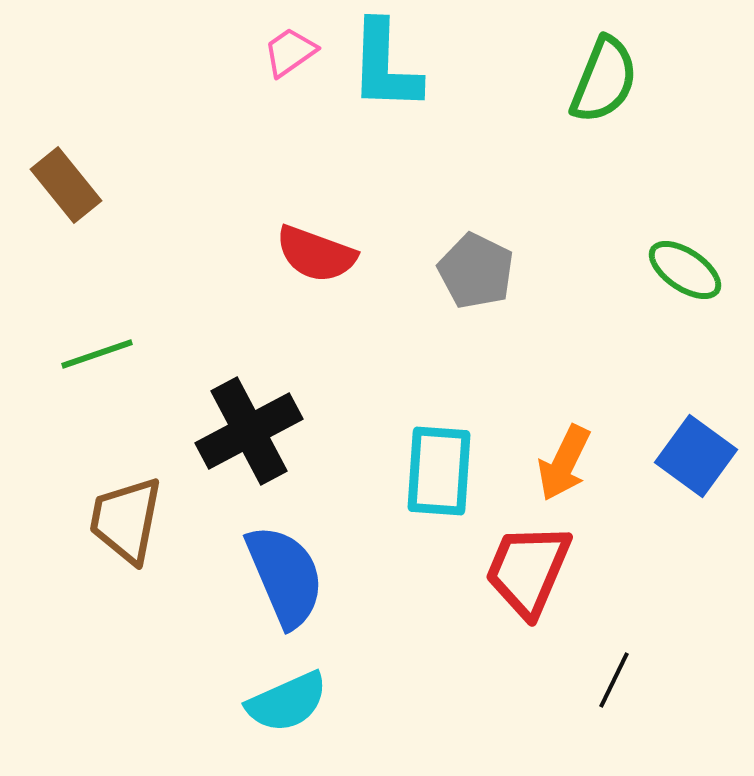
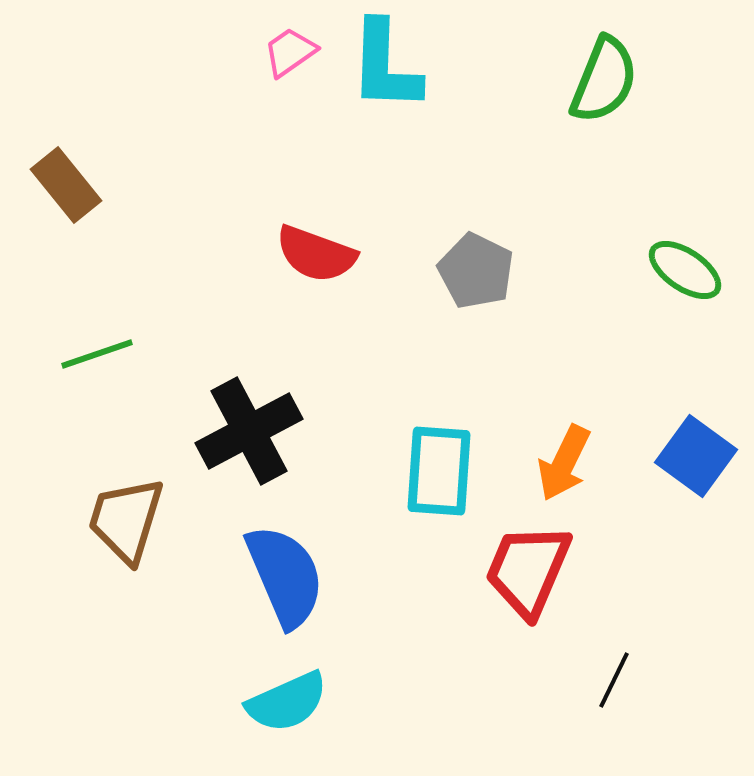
brown trapezoid: rotated 6 degrees clockwise
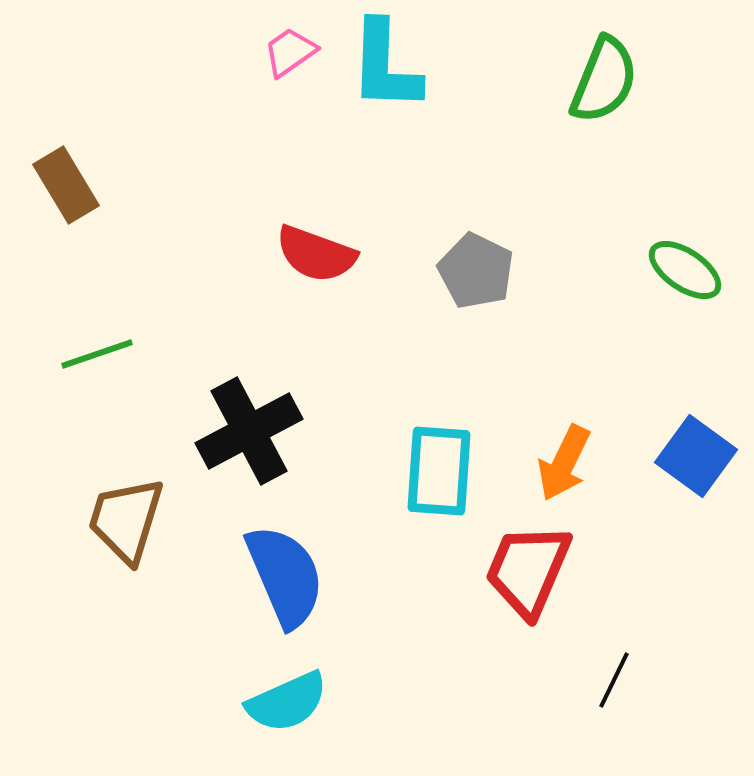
brown rectangle: rotated 8 degrees clockwise
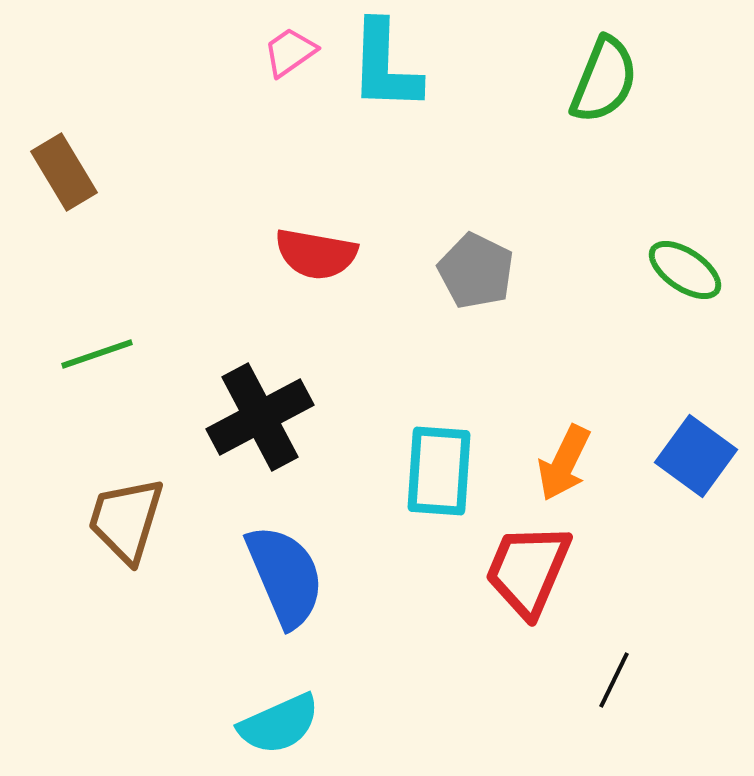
brown rectangle: moved 2 px left, 13 px up
red semicircle: rotated 10 degrees counterclockwise
black cross: moved 11 px right, 14 px up
cyan semicircle: moved 8 px left, 22 px down
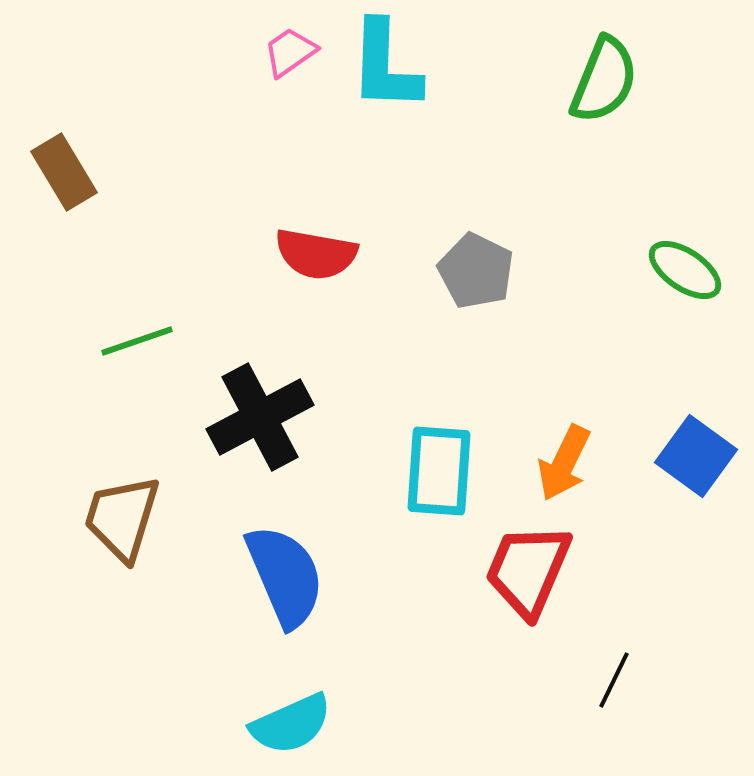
green line: moved 40 px right, 13 px up
brown trapezoid: moved 4 px left, 2 px up
cyan semicircle: moved 12 px right
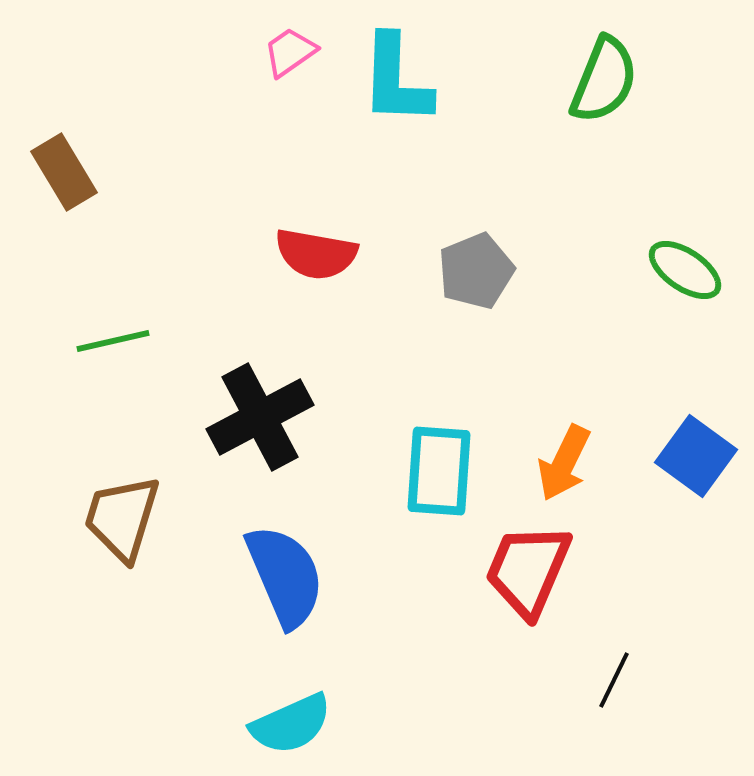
cyan L-shape: moved 11 px right, 14 px down
gray pentagon: rotated 24 degrees clockwise
green line: moved 24 px left; rotated 6 degrees clockwise
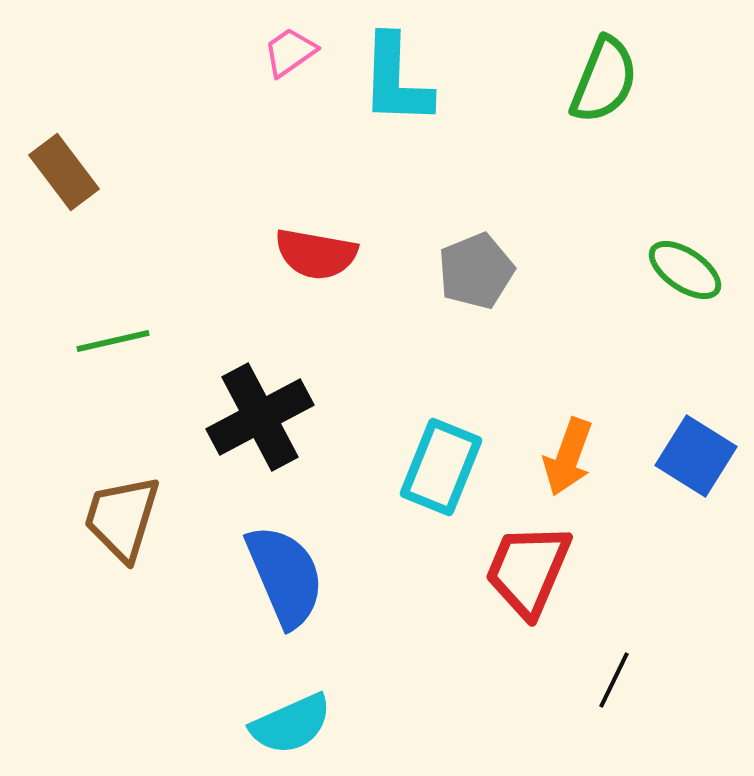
brown rectangle: rotated 6 degrees counterclockwise
blue square: rotated 4 degrees counterclockwise
orange arrow: moved 4 px right, 6 px up; rotated 6 degrees counterclockwise
cyan rectangle: moved 2 px right, 4 px up; rotated 18 degrees clockwise
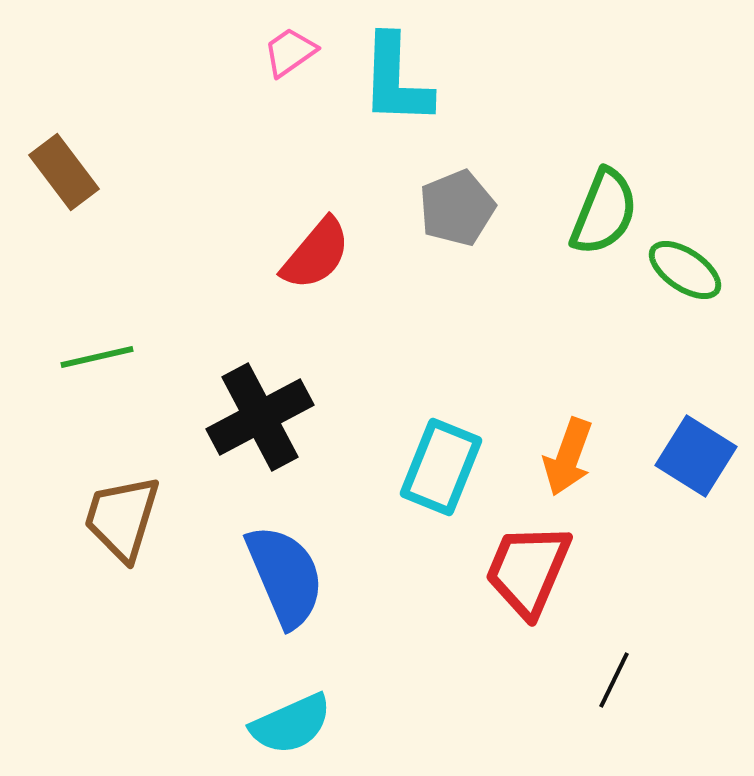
green semicircle: moved 132 px down
red semicircle: rotated 60 degrees counterclockwise
gray pentagon: moved 19 px left, 63 px up
green line: moved 16 px left, 16 px down
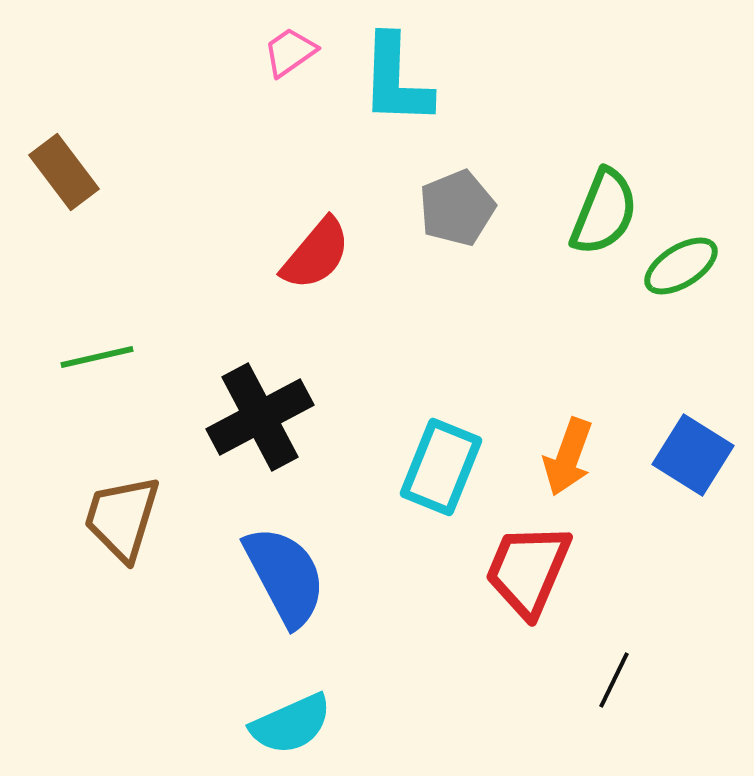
green ellipse: moved 4 px left, 4 px up; rotated 66 degrees counterclockwise
blue square: moved 3 px left, 1 px up
blue semicircle: rotated 5 degrees counterclockwise
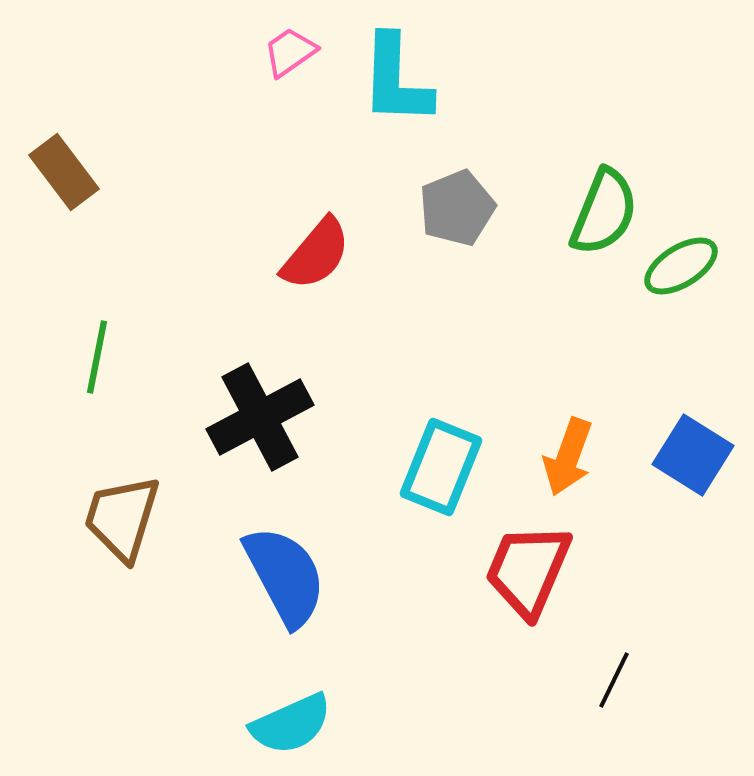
green line: rotated 66 degrees counterclockwise
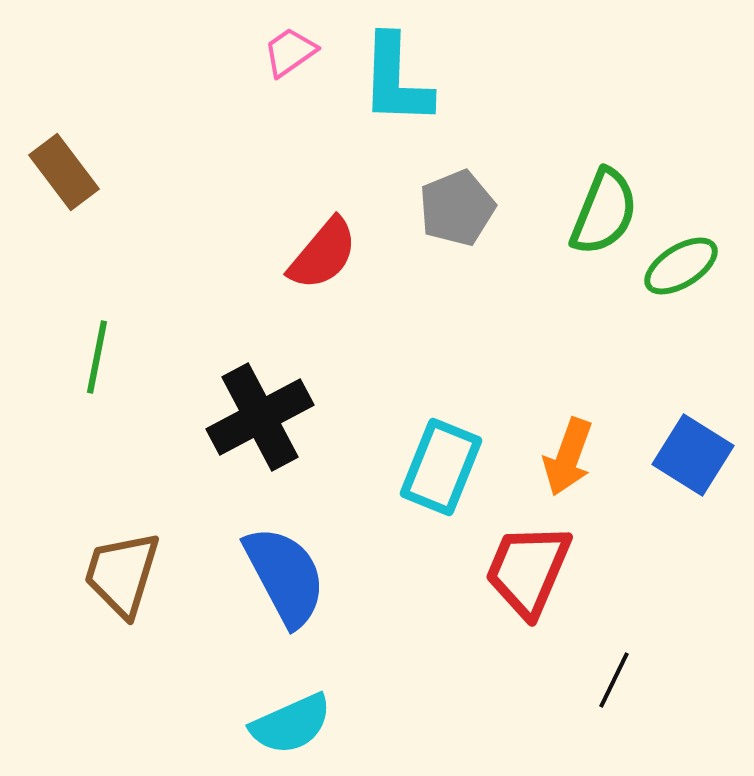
red semicircle: moved 7 px right
brown trapezoid: moved 56 px down
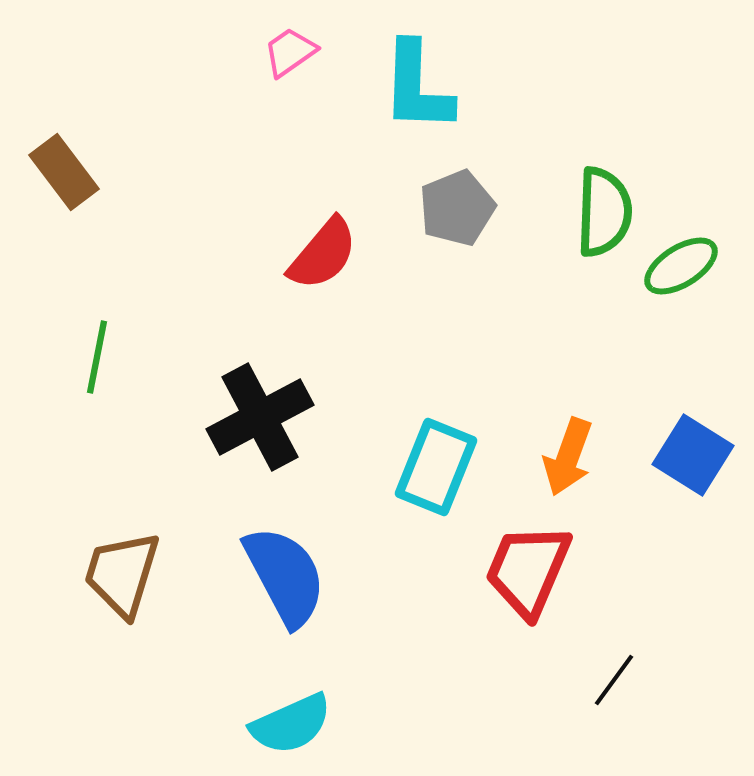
cyan L-shape: moved 21 px right, 7 px down
green semicircle: rotated 20 degrees counterclockwise
cyan rectangle: moved 5 px left
black line: rotated 10 degrees clockwise
